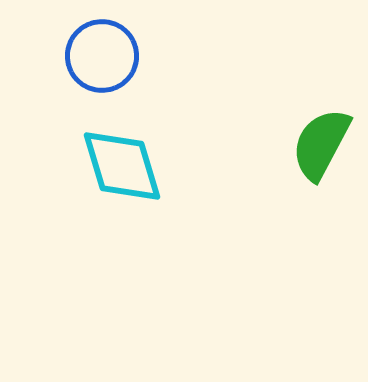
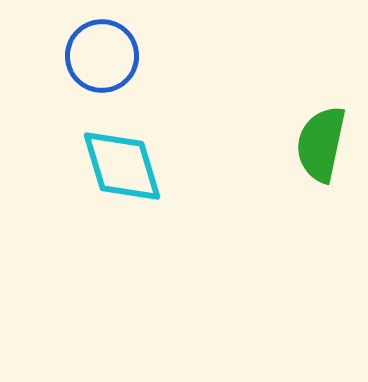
green semicircle: rotated 16 degrees counterclockwise
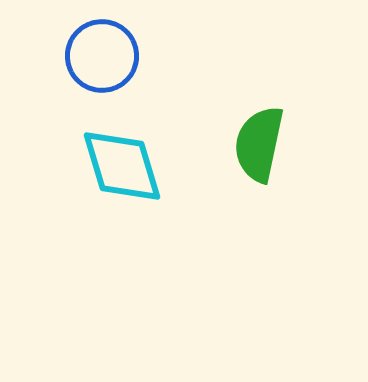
green semicircle: moved 62 px left
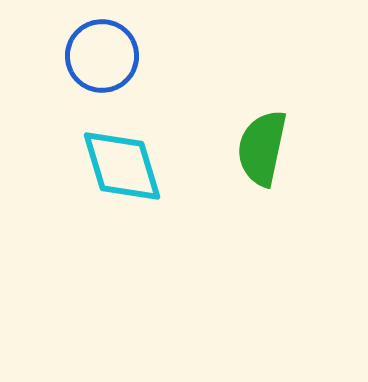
green semicircle: moved 3 px right, 4 px down
